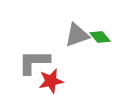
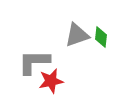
green diamond: moved 1 px right; rotated 45 degrees clockwise
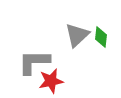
gray triangle: rotated 24 degrees counterclockwise
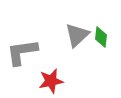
gray L-shape: moved 12 px left, 10 px up; rotated 8 degrees counterclockwise
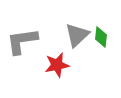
gray L-shape: moved 11 px up
red star: moved 6 px right, 16 px up
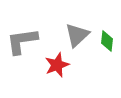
green diamond: moved 6 px right, 4 px down
red star: rotated 10 degrees counterclockwise
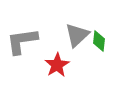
green diamond: moved 8 px left
red star: rotated 10 degrees counterclockwise
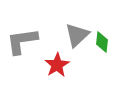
green diamond: moved 3 px right, 1 px down
